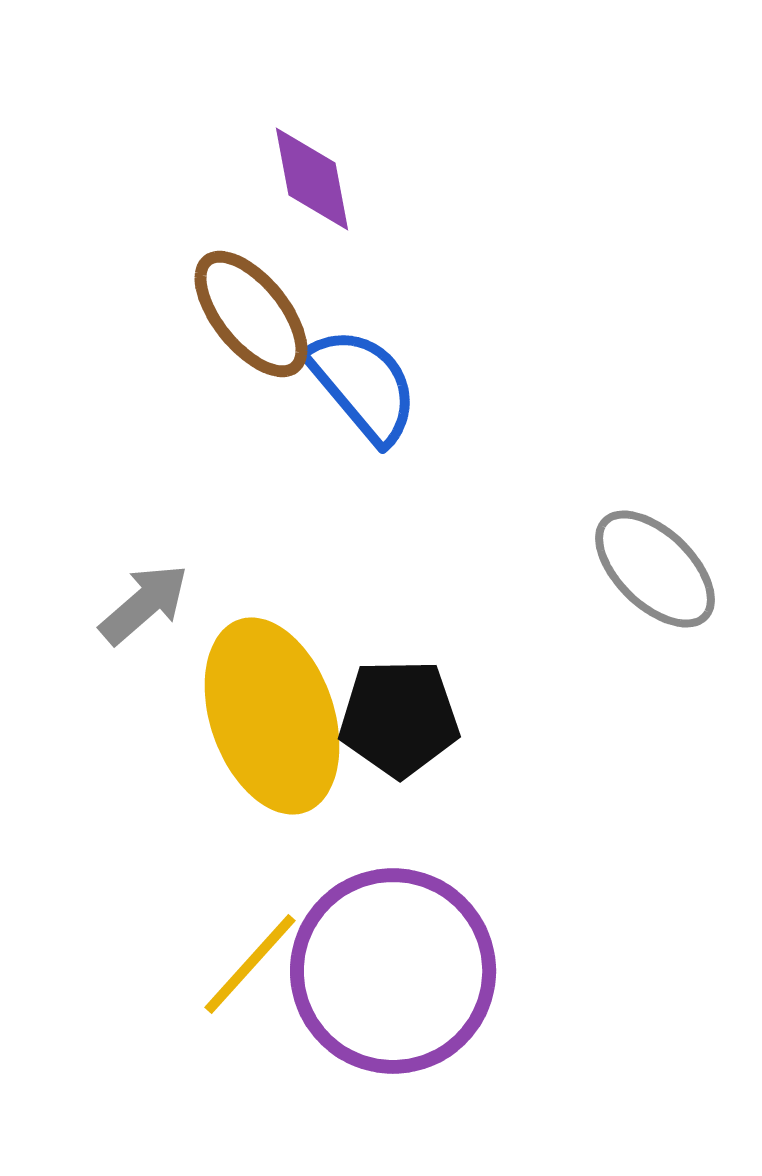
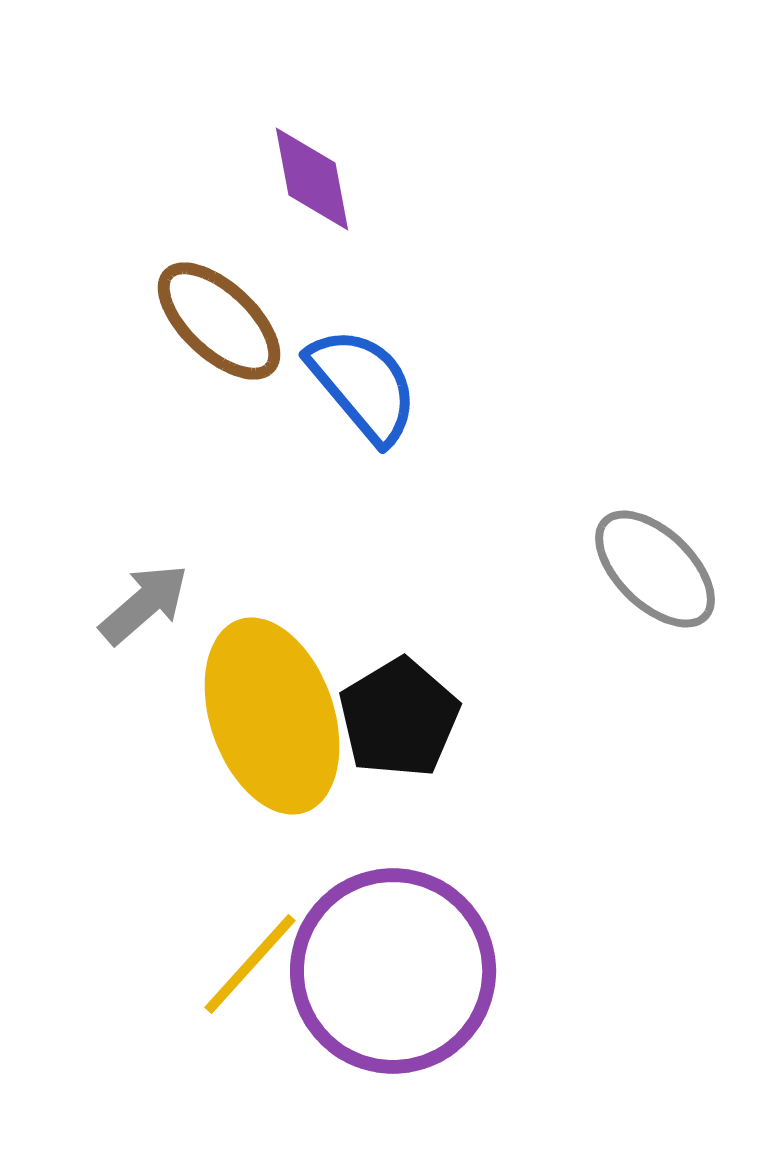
brown ellipse: moved 32 px left, 7 px down; rotated 8 degrees counterclockwise
black pentagon: rotated 30 degrees counterclockwise
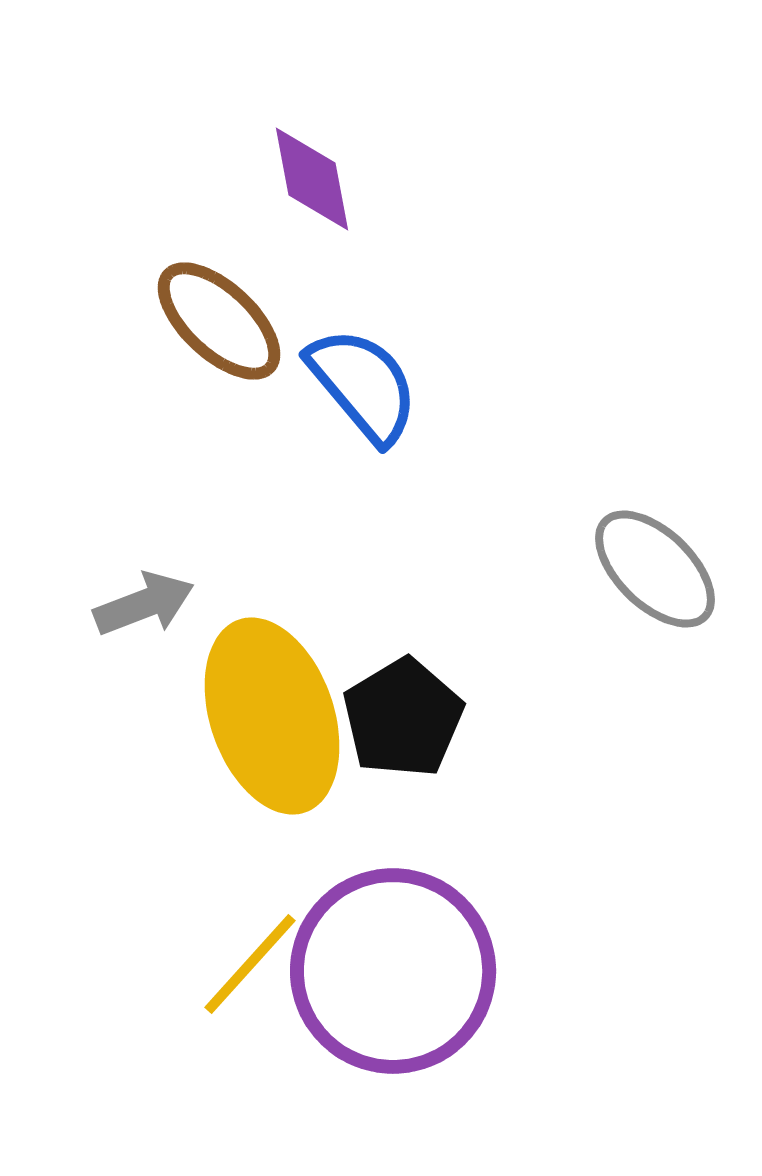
gray arrow: rotated 20 degrees clockwise
black pentagon: moved 4 px right
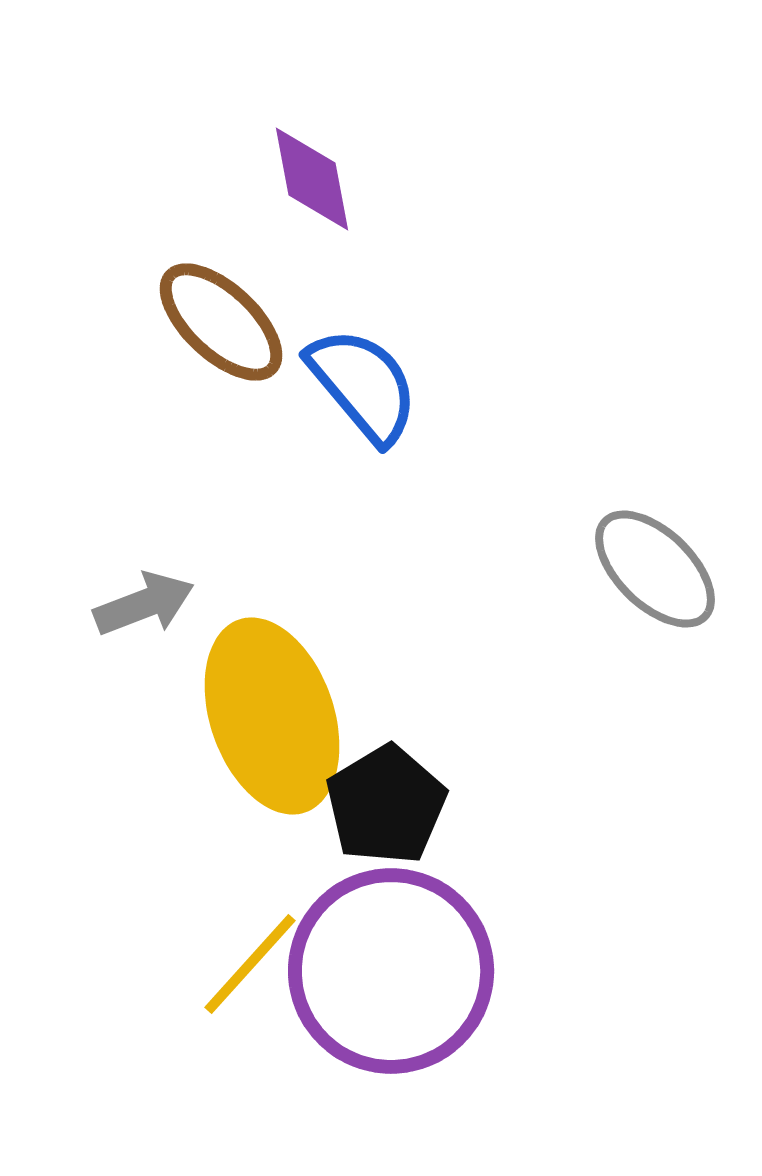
brown ellipse: moved 2 px right, 1 px down
black pentagon: moved 17 px left, 87 px down
purple circle: moved 2 px left
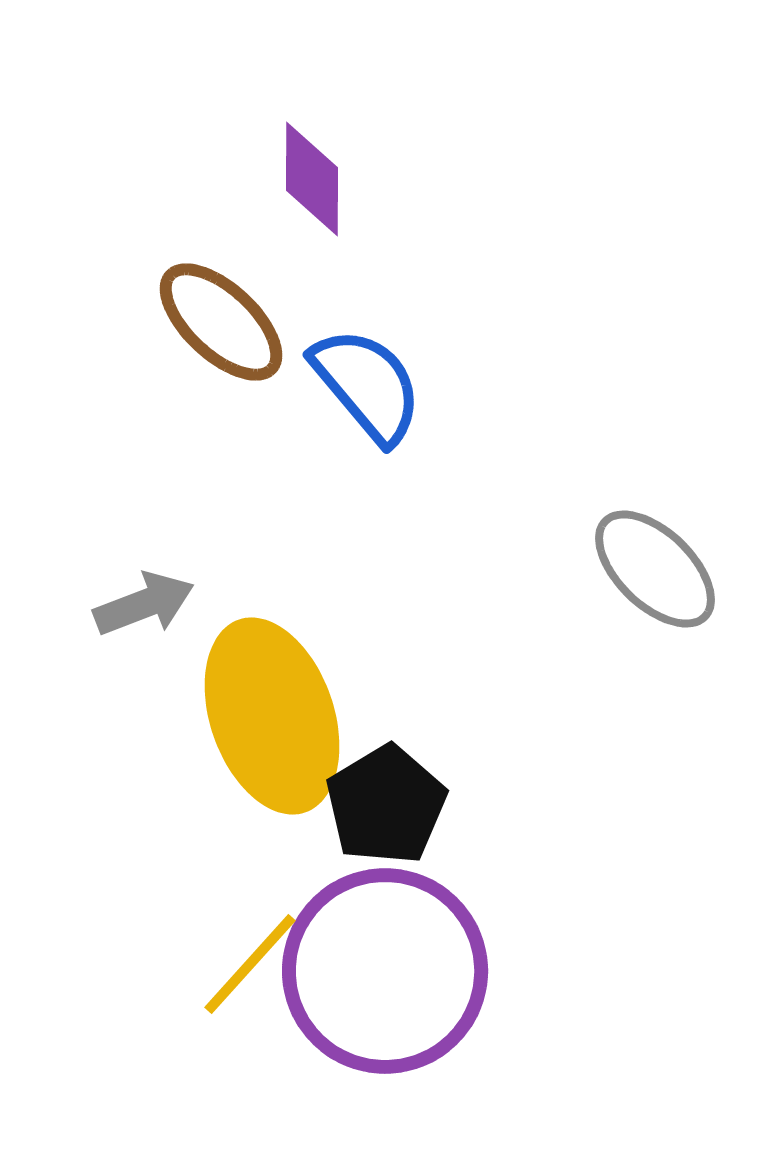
purple diamond: rotated 11 degrees clockwise
blue semicircle: moved 4 px right
purple circle: moved 6 px left
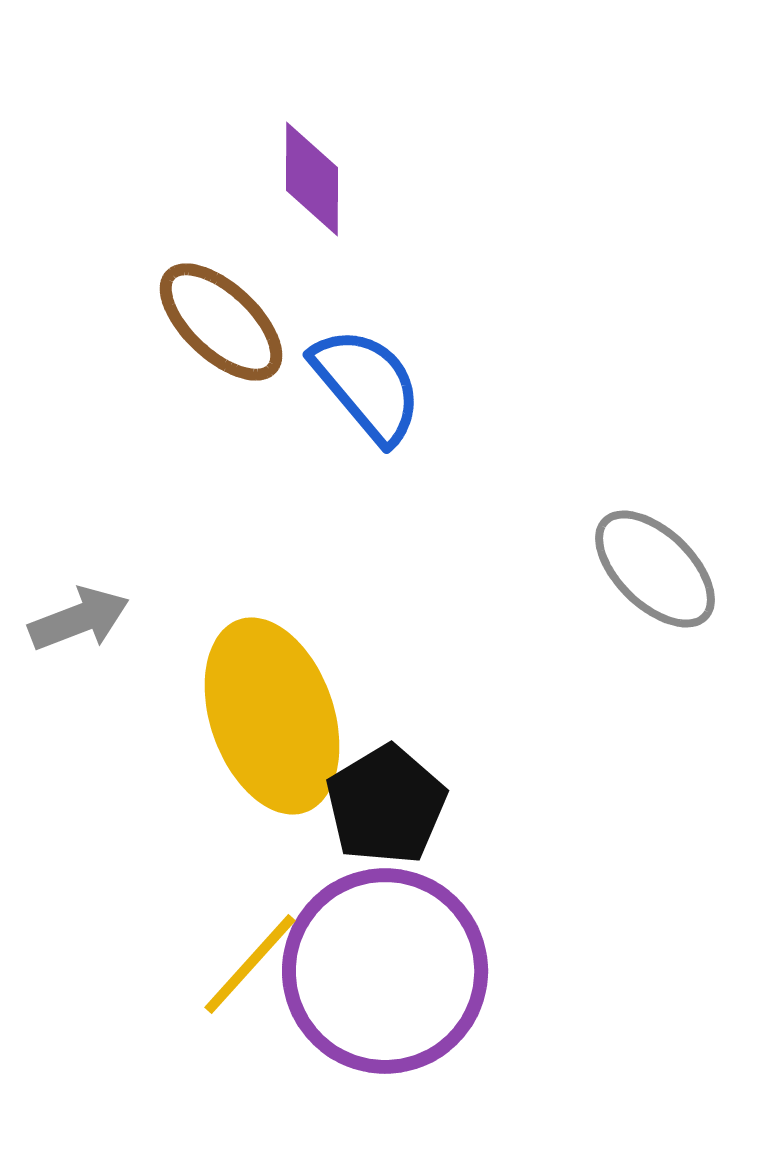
gray arrow: moved 65 px left, 15 px down
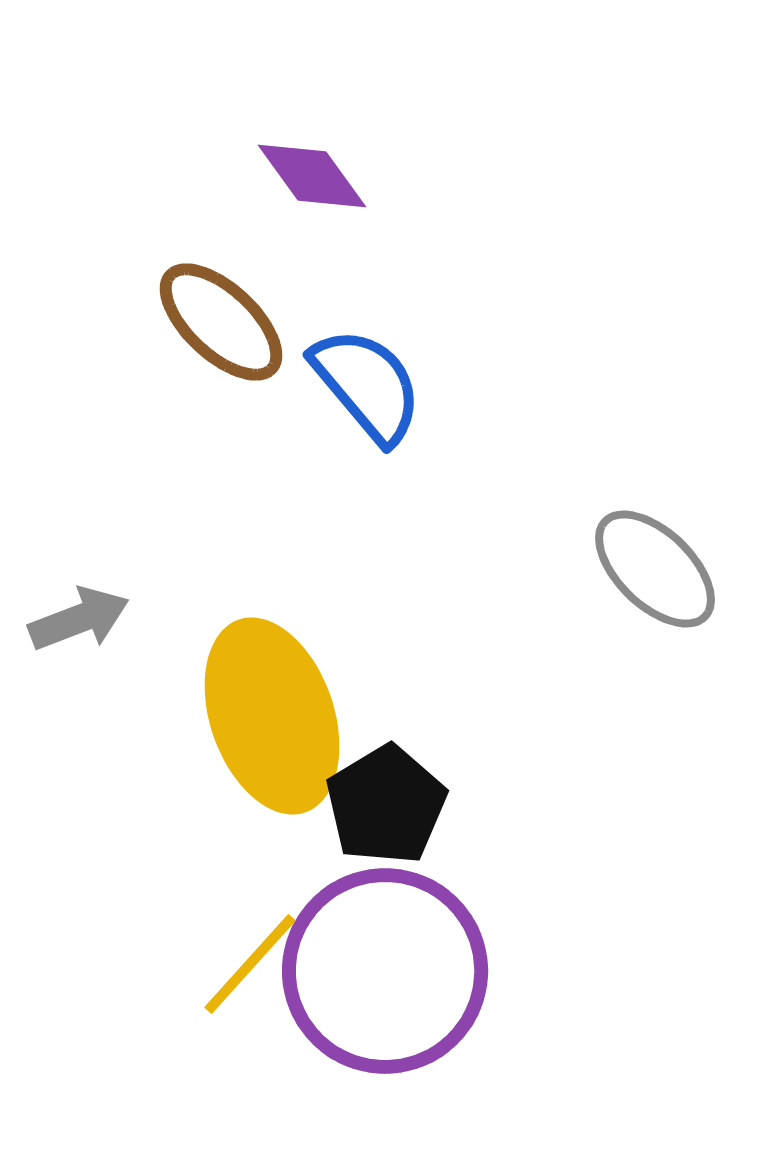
purple diamond: moved 3 px up; rotated 36 degrees counterclockwise
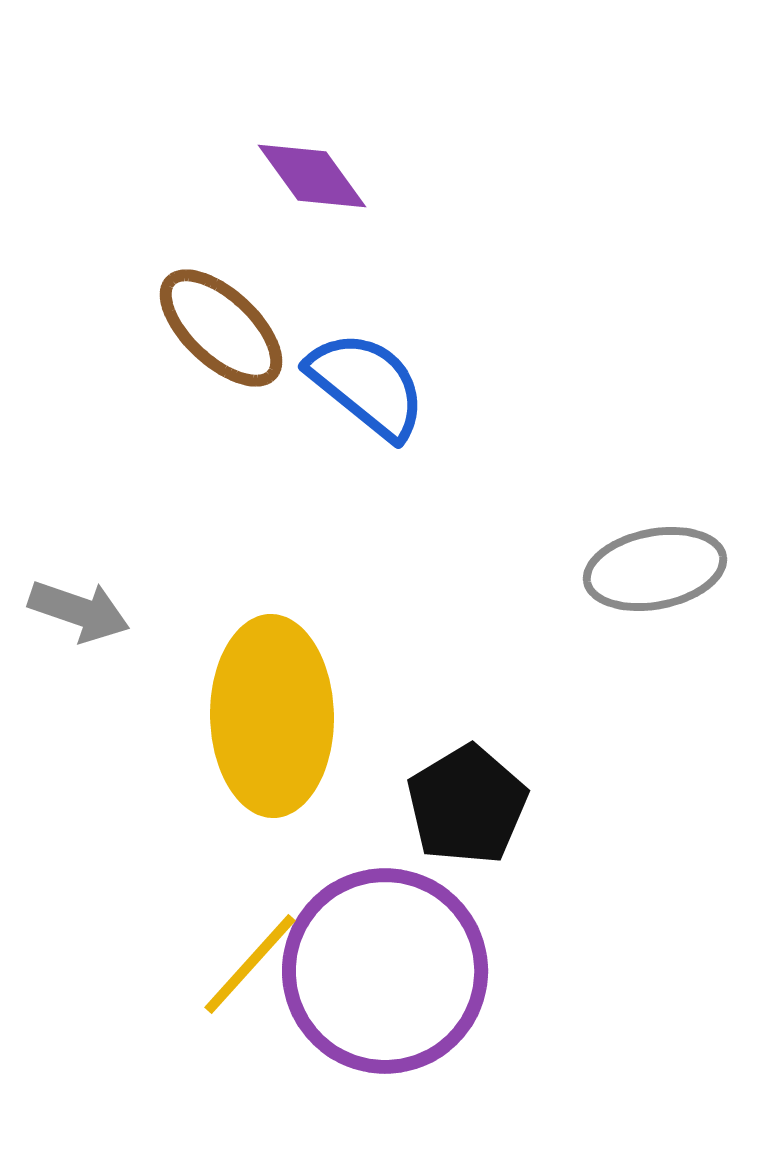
brown ellipse: moved 6 px down
blue semicircle: rotated 11 degrees counterclockwise
gray ellipse: rotated 55 degrees counterclockwise
gray arrow: moved 8 px up; rotated 40 degrees clockwise
yellow ellipse: rotated 18 degrees clockwise
black pentagon: moved 81 px right
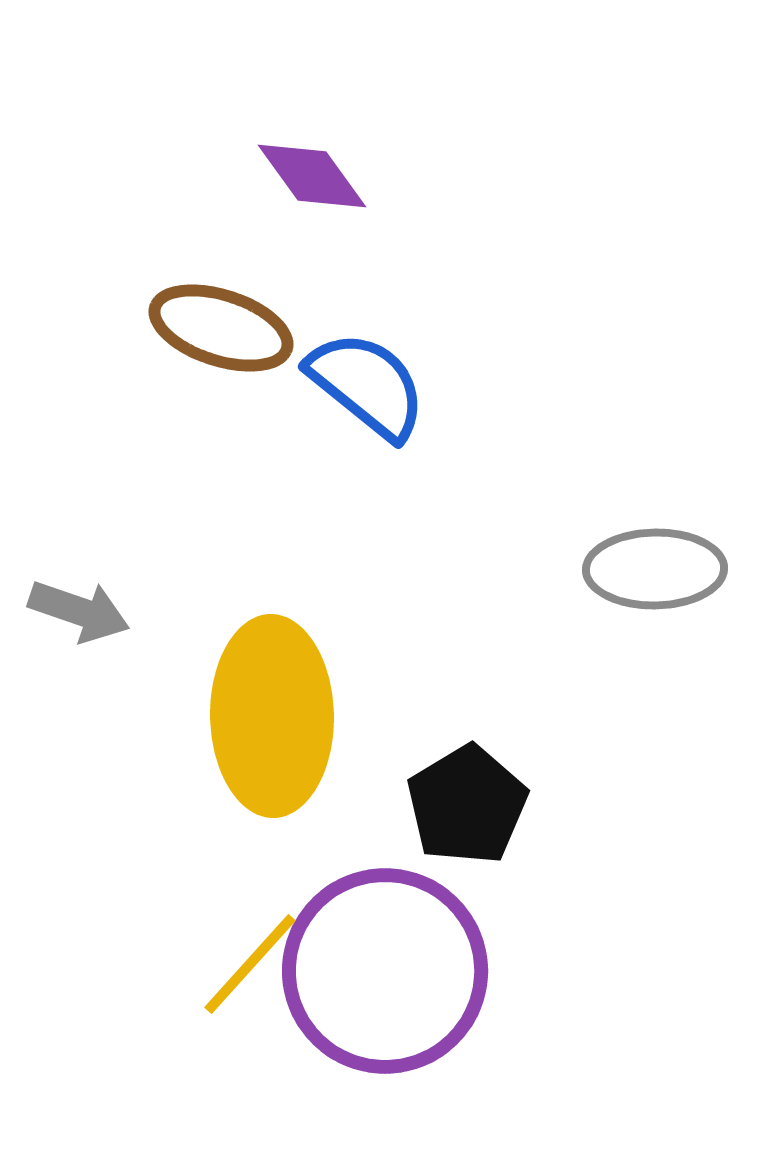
brown ellipse: rotated 25 degrees counterclockwise
gray ellipse: rotated 10 degrees clockwise
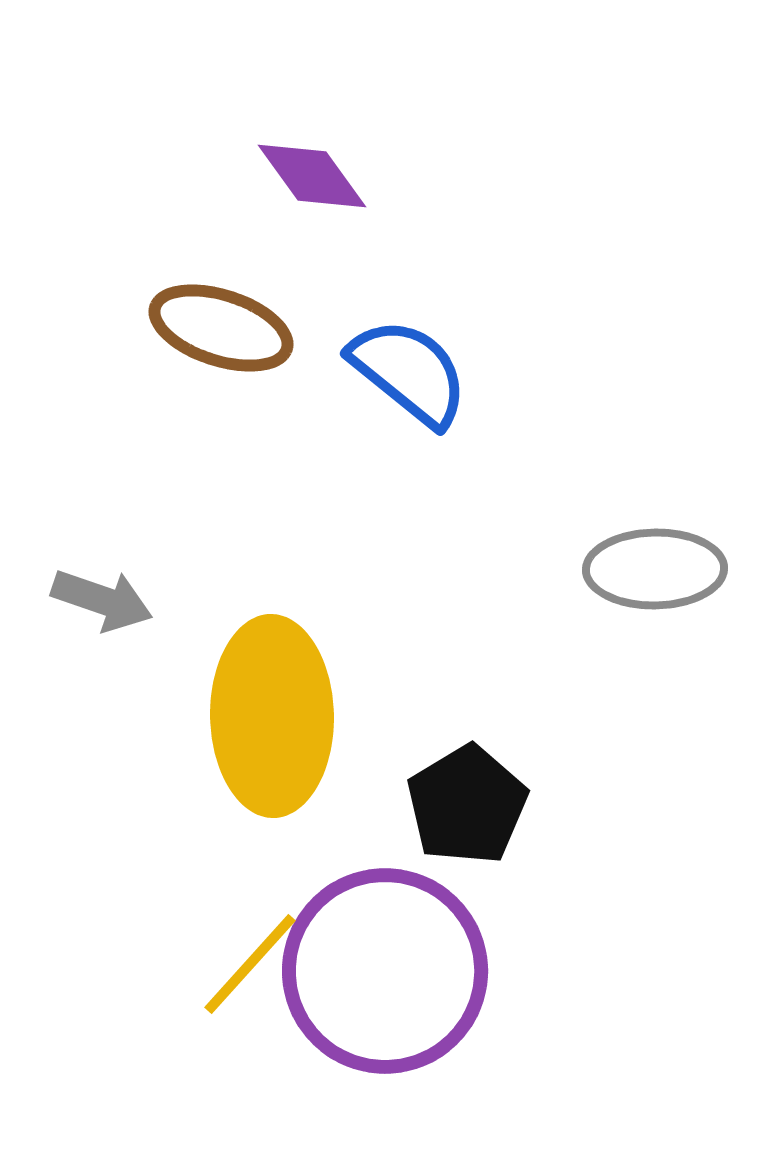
blue semicircle: moved 42 px right, 13 px up
gray arrow: moved 23 px right, 11 px up
